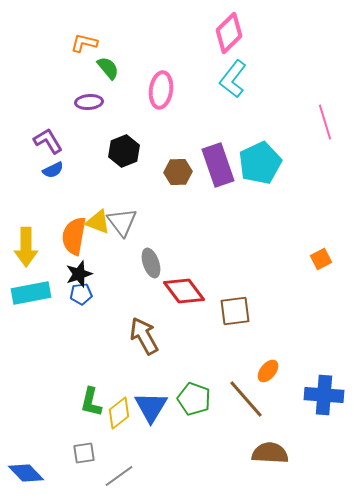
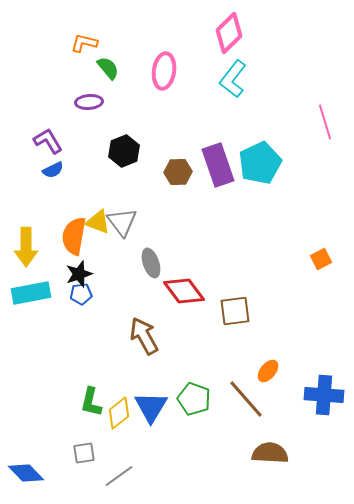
pink ellipse: moved 3 px right, 19 px up
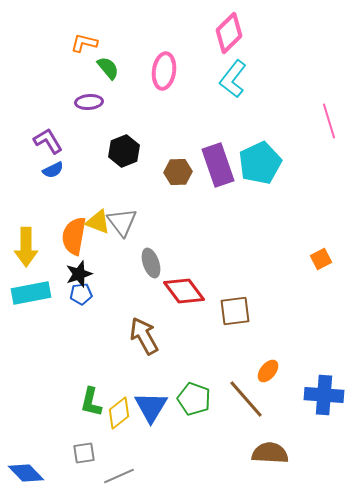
pink line: moved 4 px right, 1 px up
gray line: rotated 12 degrees clockwise
